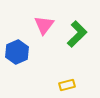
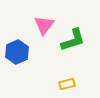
green L-shape: moved 4 px left, 6 px down; rotated 28 degrees clockwise
yellow rectangle: moved 1 px up
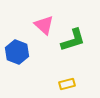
pink triangle: rotated 25 degrees counterclockwise
blue hexagon: rotated 15 degrees counterclockwise
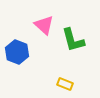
green L-shape: rotated 92 degrees clockwise
yellow rectangle: moved 2 px left; rotated 35 degrees clockwise
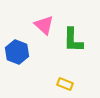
green L-shape: rotated 16 degrees clockwise
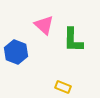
blue hexagon: moved 1 px left
yellow rectangle: moved 2 px left, 3 px down
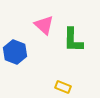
blue hexagon: moved 1 px left
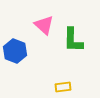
blue hexagon: moved 1 px up
yellow rectangle: rotated 28 degrees counterclockwise
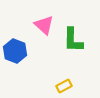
yellow rectangle: moved 1 px right, 1 px up; rotated 21 degrees counterclockwise
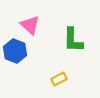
pink triangle: moved 14 px left
yellow rectangle: moved 5 px left, 7 px up
